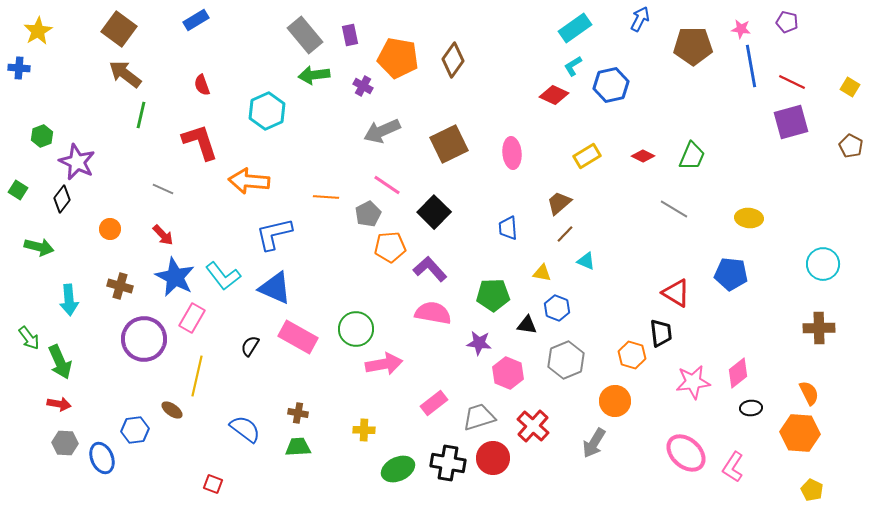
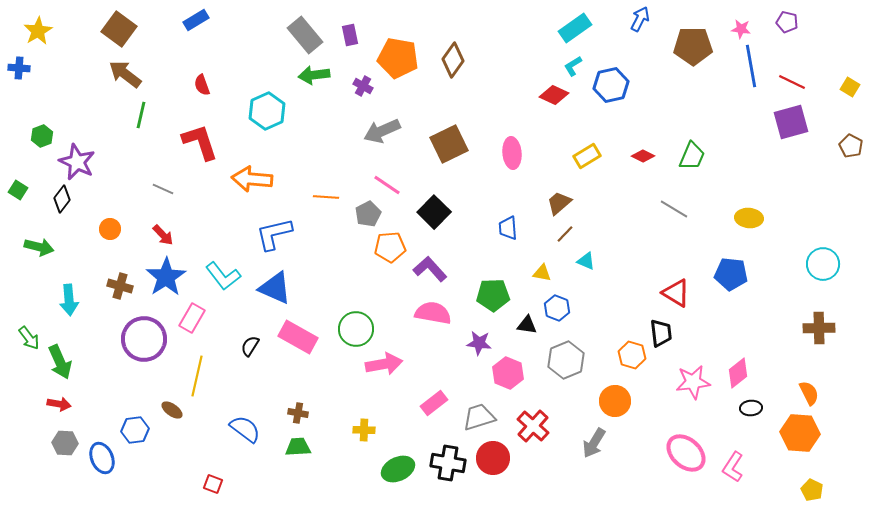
orange arrow at (249, 181): moved 3 px right, 2 px up
blue star at (175, 277): moved 9 px left; rotated 12 degrees clockwise
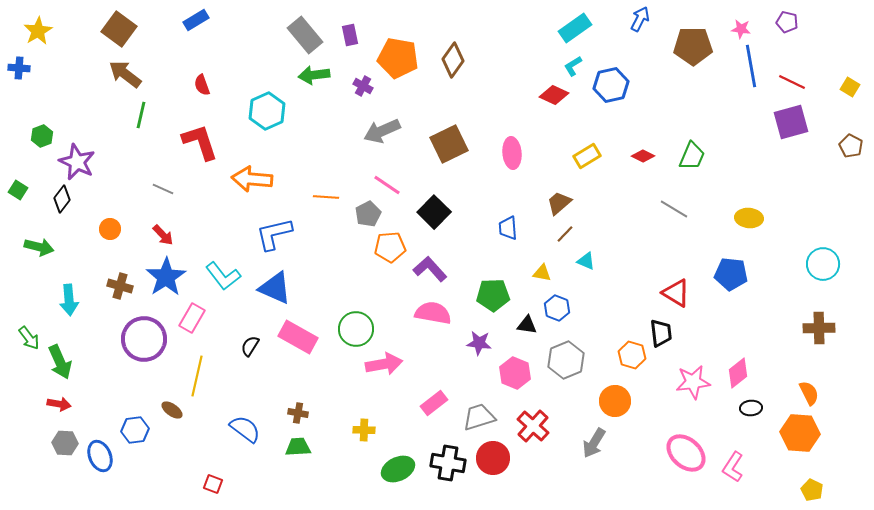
pink hexagon at (508, 373): moved 7 px right
blue ellipse at (102, 458): moved 2 px left, 2 px up
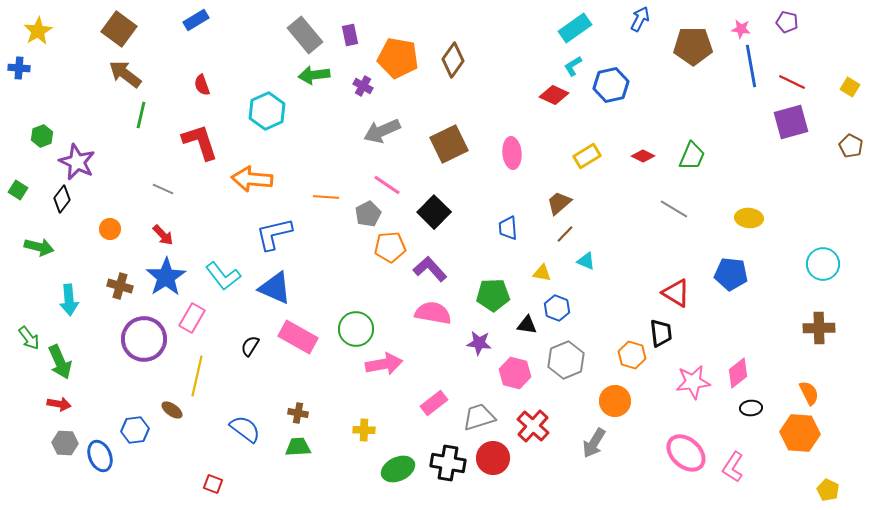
pink hexagon at (515, 373): rotated 8 degrees counterclockwise
yellow pentagon at (812, 490): moved 16 px right
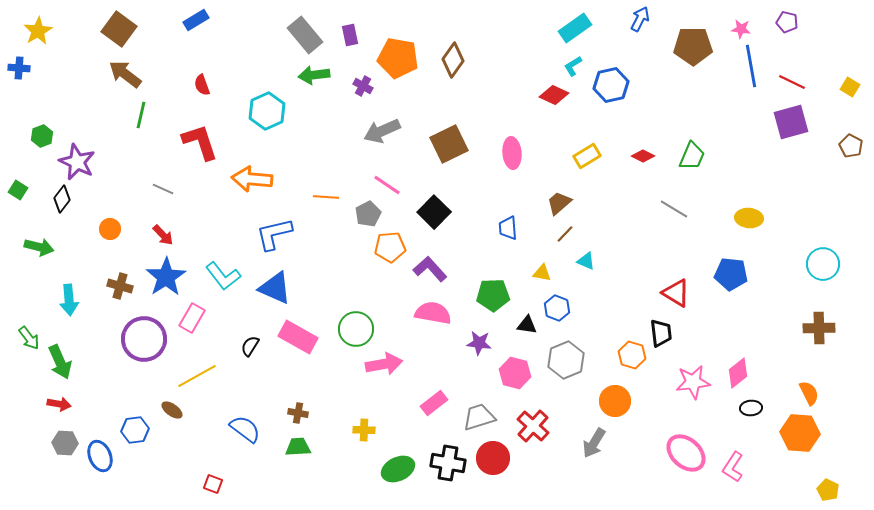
yellow line at (197, 376): rotated 48 degrees clockwise
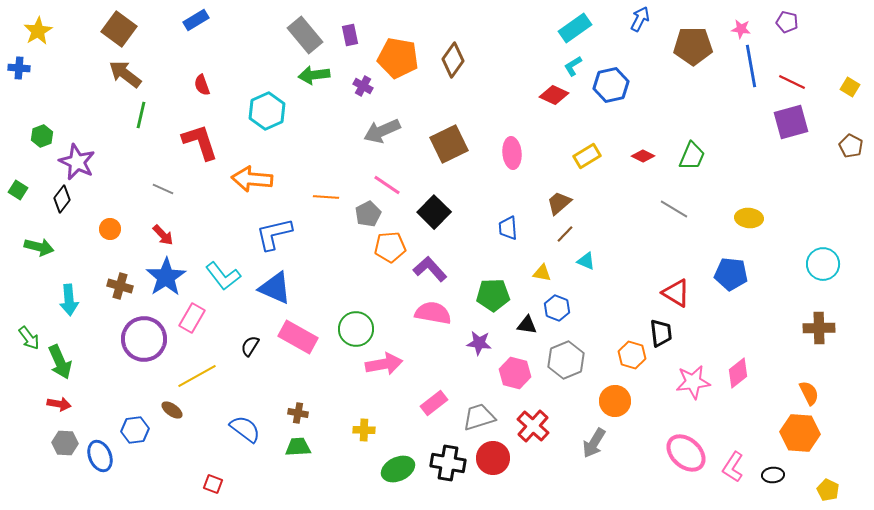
black ellipse at (751, 408): moved 22 px right, 67 px down
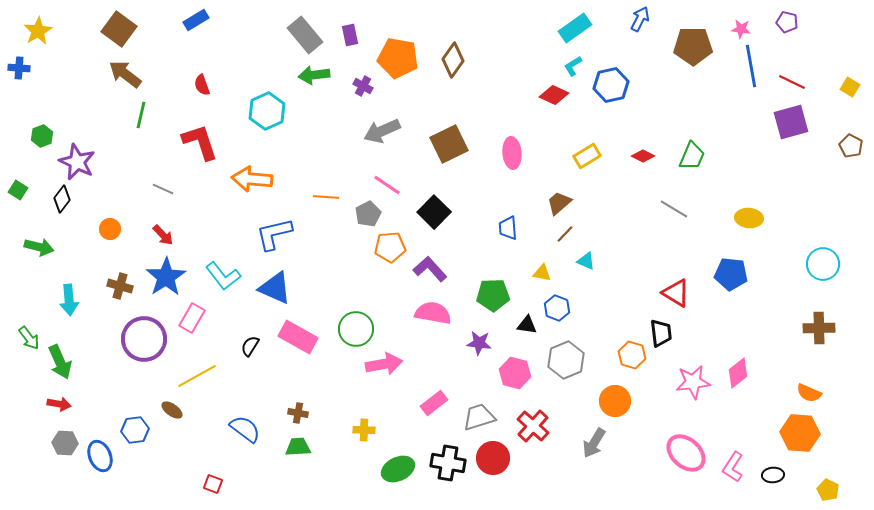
orange semicircle at (809, 393): rotated 140 degrees clockwise
